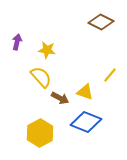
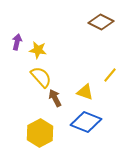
yellow star: moved 9 px left
brown arrow: moved 5 px left; rotated 144 degrees counterclockwise
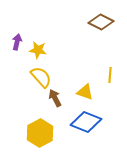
yellow line: rotated 35 degrees counterclockwise
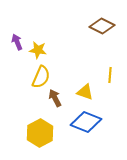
brown diamond: moved 1 px right, 4 px down
purple arrow: rotated 35 degrees counterclockwise
yellow semicircle: rotated 65 degrees clockwise
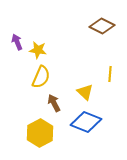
yellow line: moved 1 px up
yellow triangle: rotated 24 degrees clockwise
brown arrow: moved 1 px left, 5 px down
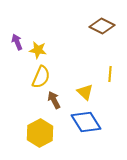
brown arrow: moved 3 px up
blue diamond: rotated 36 degrees clockwise
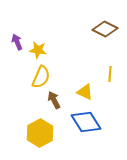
brown diamond: moved 3 px right, 3 px down
yellow triangle: rotated 18 degrees counterclockwise
